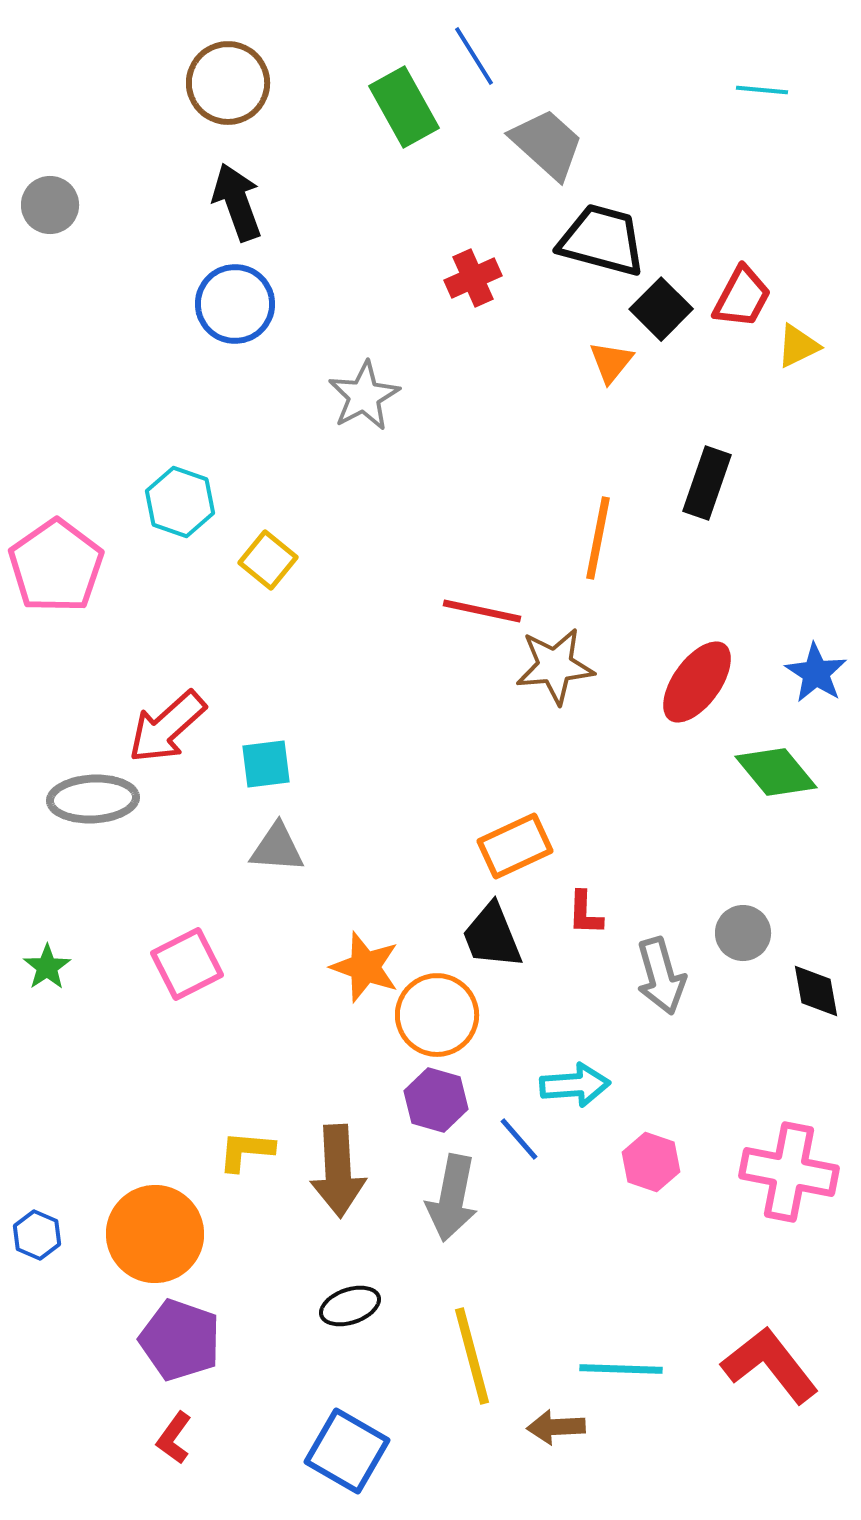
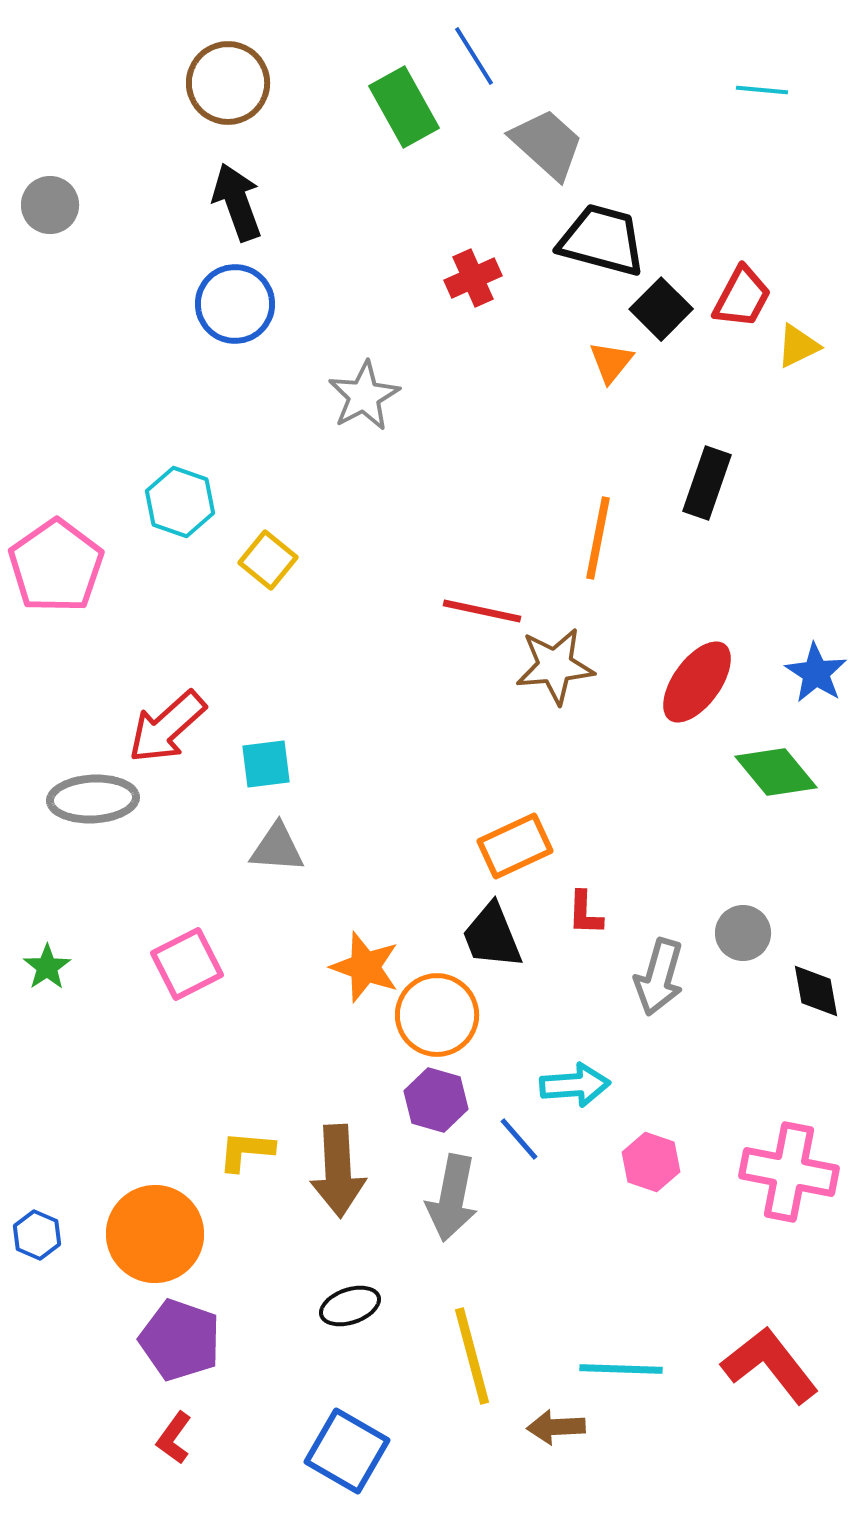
gray arrow at (661, 976): moved 2 px left, 1 px down; rotated 32 degrees clockwise
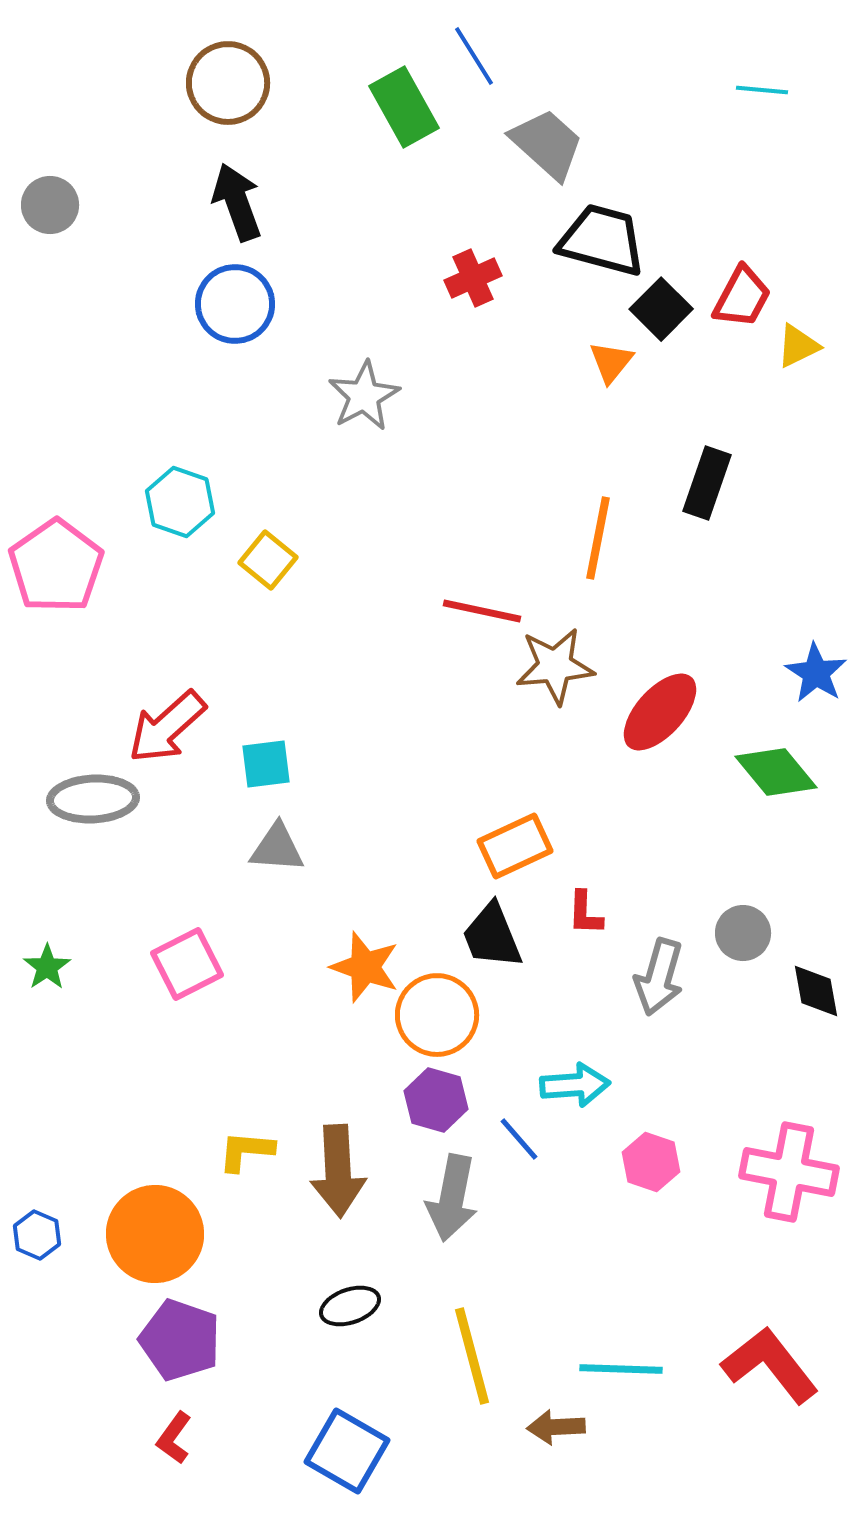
red ellipse at (697, 682): moved 37 px left, 30 px down; rotated 6 degrees clockwise
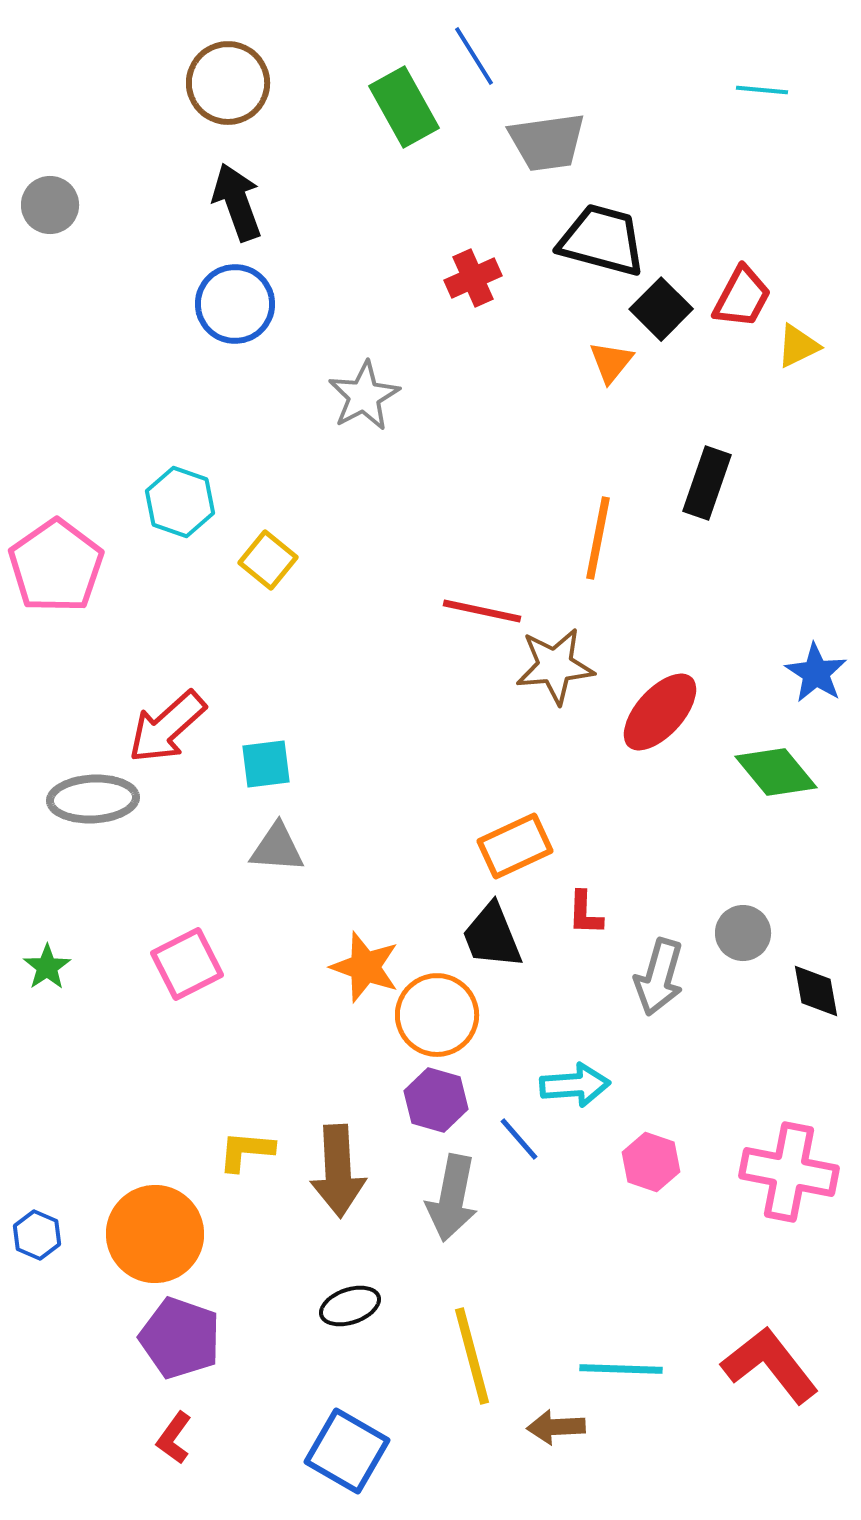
gray trapezoid at (547, 144): moved 2 px up; rotated 130 degrees clockwise
purple pentagon at (180, 1340): moved 2 px up
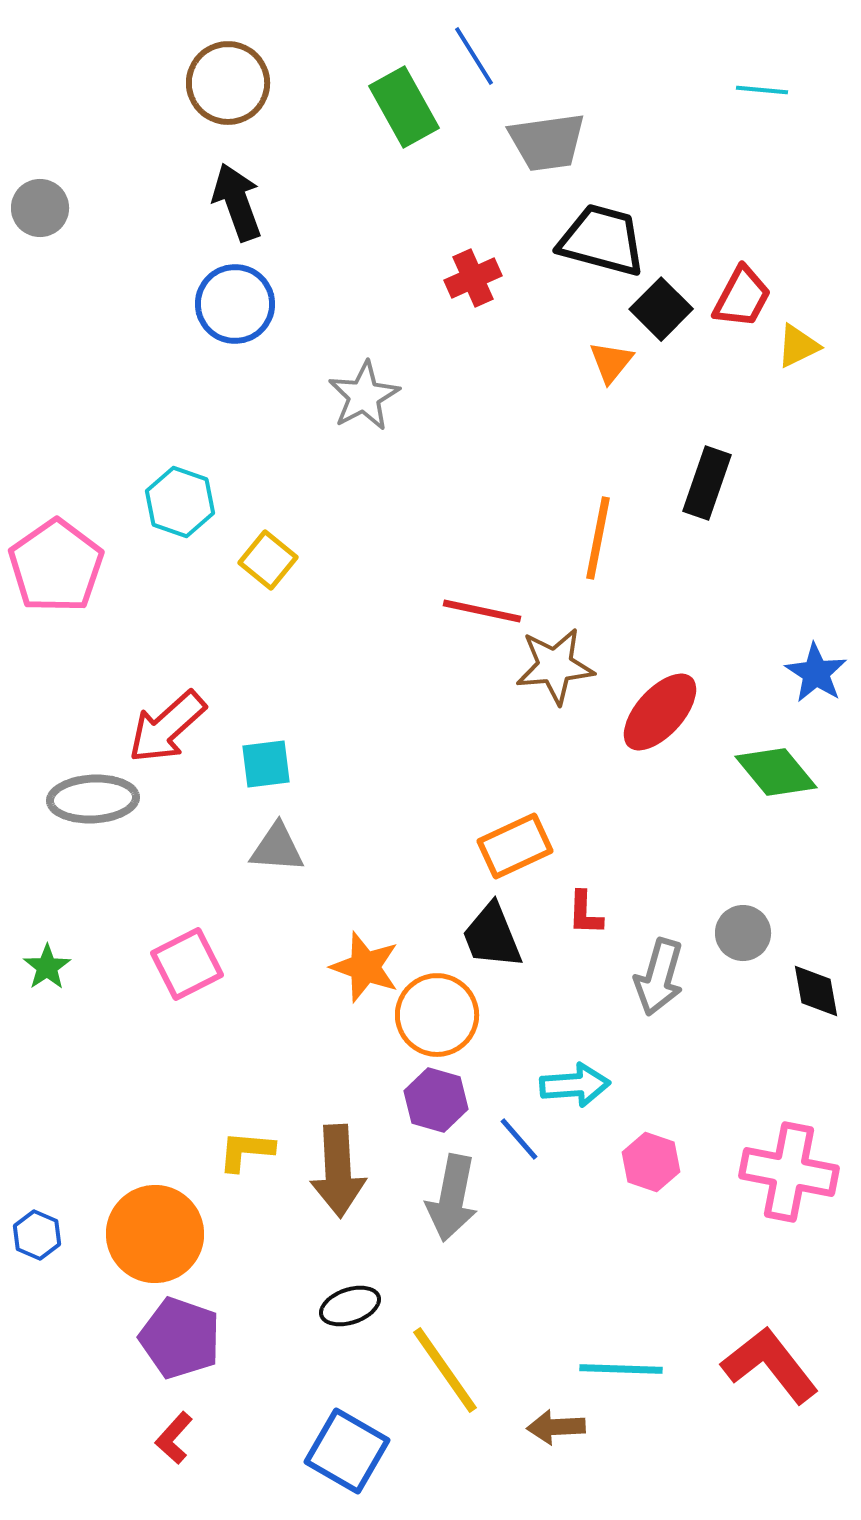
gray circle at (50, 205): moved 10 px left, 3 px down
yellow line at (472, 1356): moved 27 px left, 14 px down; rotated 20 degrees counterclockwise
red L-shape at (174, 1438): rotated 6 degrees clockwise
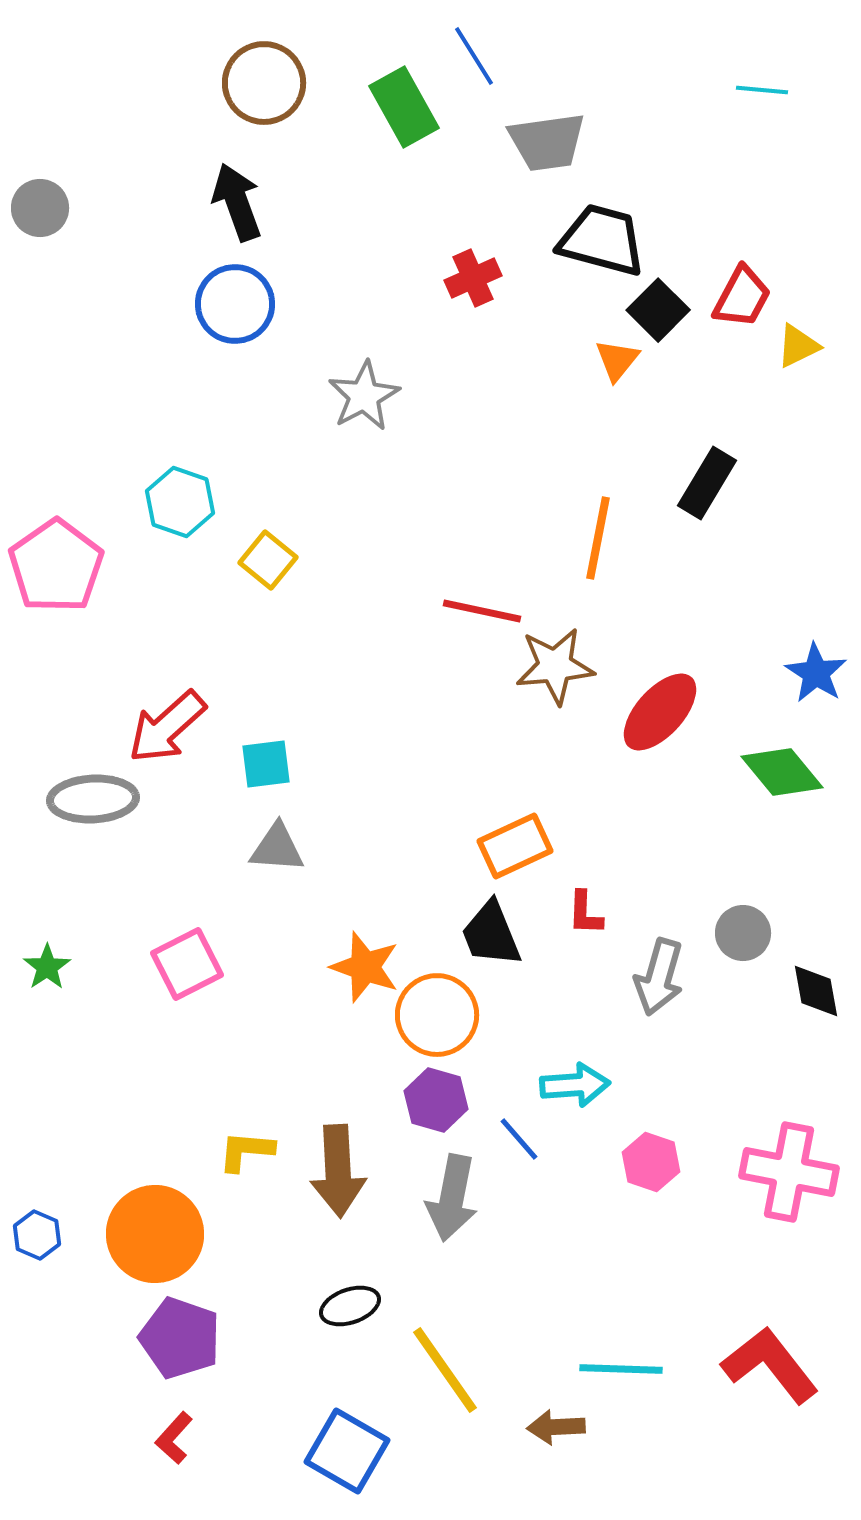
brown circle at (228, 83): moved 36 px right
black square at (661, 309): moved 3 px left, 1 px down
orange triangle at (611, 362): moved 6 px right, 2 px up
black rectangle at (707, 483): rotated 12 degrees clockwise
green diamond at (776, 772): moved 6 px right
black trapezoid at (492, 936): moved 1 px left, 2 px up
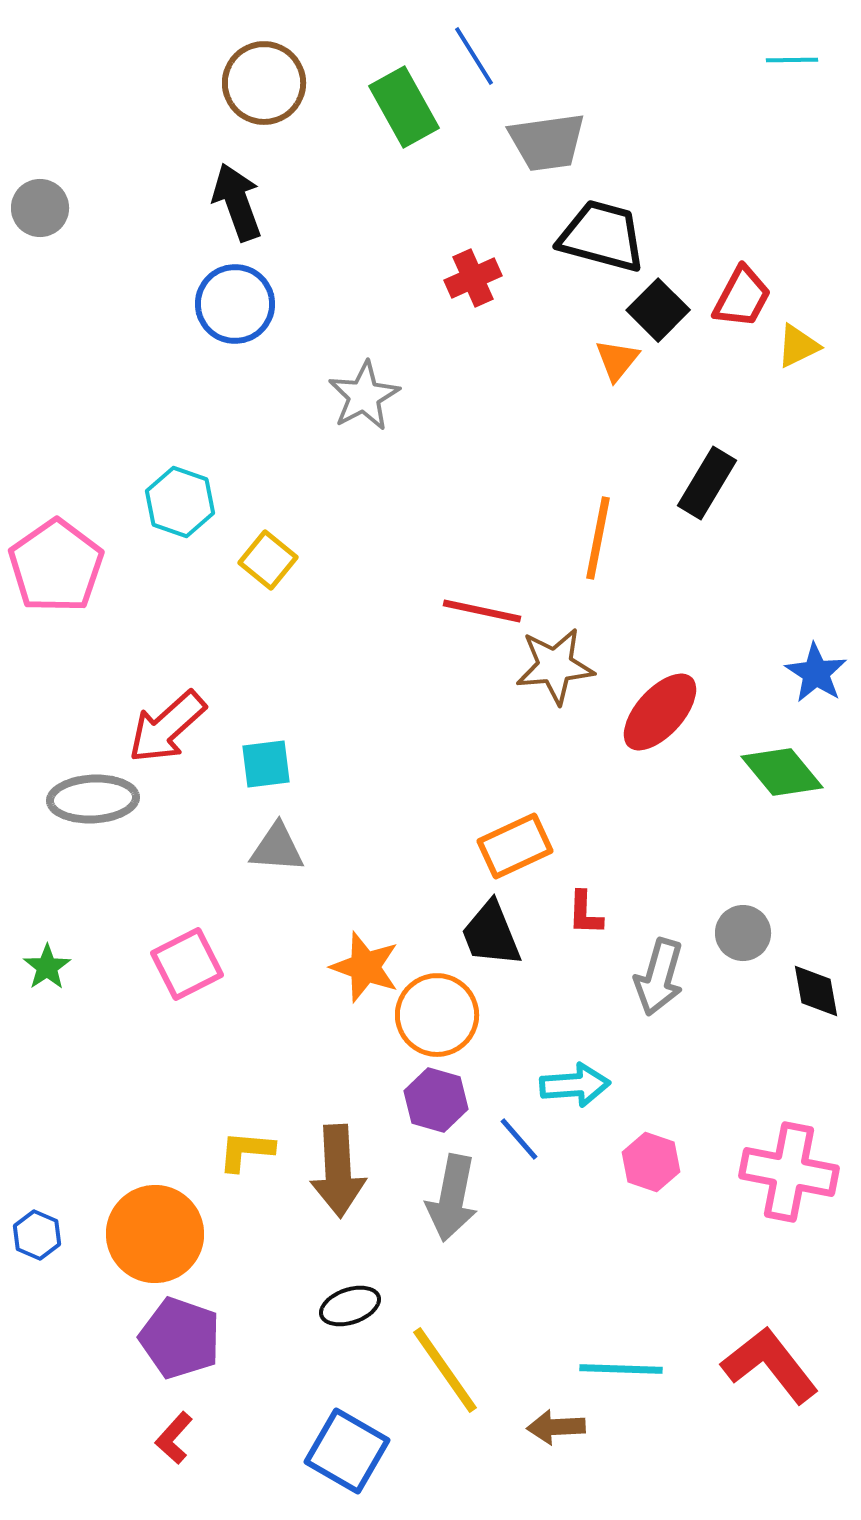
cyan line at (762, 90): moved 30 px right, 30 px up; rotated 6 degrees counterclockwise
black trapezoid at (602, 240): moved 4 px up
